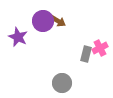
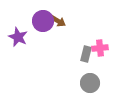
pink cross: rotated 21 degrees clockwise
gray circle: moved 28 px right
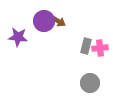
purple circle: moved 1 px right
purple star: rotated 18 degrees counterclockwise
gray rectangle: moved 8 px up
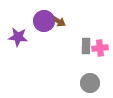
gray rectangle: rotated 14 degrees counterclockwise
